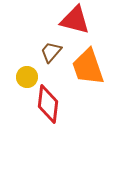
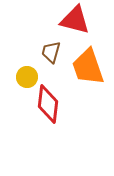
brown trapezoid: rotated 25 degrees counterclockwise
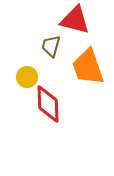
brown trapezoid: moved 6 px up
red diamond: rotated 9 degrees counterclockwise
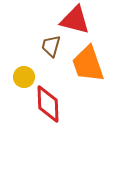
orange trapezoid: moved 3 px up
yellow circle: moved 3 px left
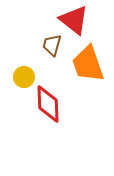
red triangle: moved 1 px left; rotated 24 degrees clockwise
brown trapezoid: moved 1 px right, 1 px up
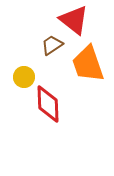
brown trapezoid: rotated 40 degrees clockwise
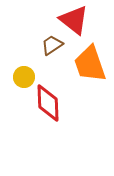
orange trapezoid: moved 2 px right
red diamond: moved 1 px up
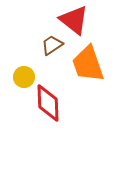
orange trapezoid: moved 2 px left
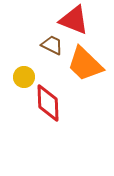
red triangle: rotated 16 degrees counterclockwise
brown trapezoid: rotated 60 degrees clockwise
orange trapezoid: moved 3 px left; rotated 27 degrees counterclockwise
